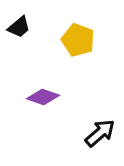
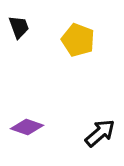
black trapezoid: rotated 70 degrees counterclockwise
purple diamond: moved 16 px left, 30 px down
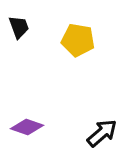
yellow pentagon: rotated 12 degrees counterclockwise
black arrow: moved 2 px right
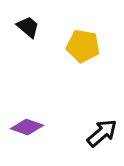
black trapezoid: moved 9 px right; rotated 30 degrees counterclockwise
yellow pentagon: moved 5 px right, 6 px down
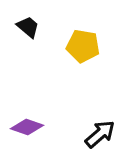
black arrow: moved 2 px left, 1 px down
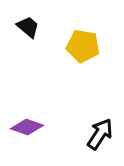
black arrow: rotated 16 degrees counterclockwise
